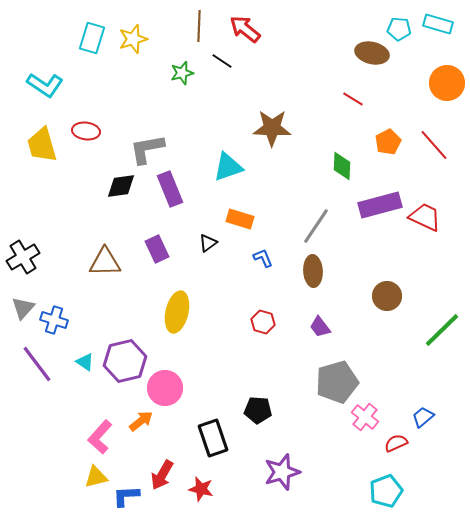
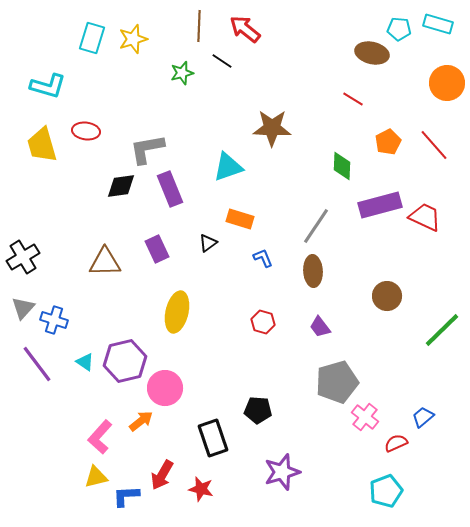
cyan L-shape at (45, 85): moved 3 px right, 1 px down; rotated 18 degrees counterclockwise
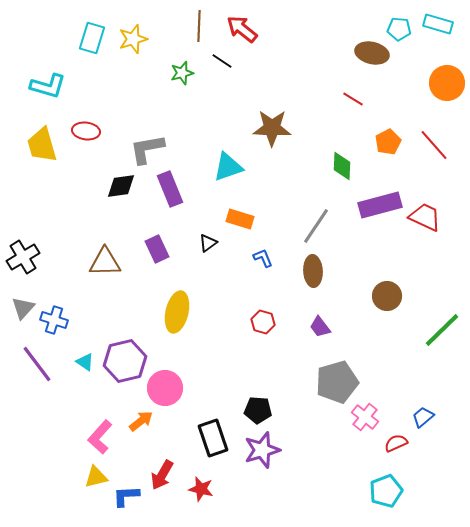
red arrow at (245, 29): moved 3 px left
purple star at (282, 472): moved 20 px left, 22 px up
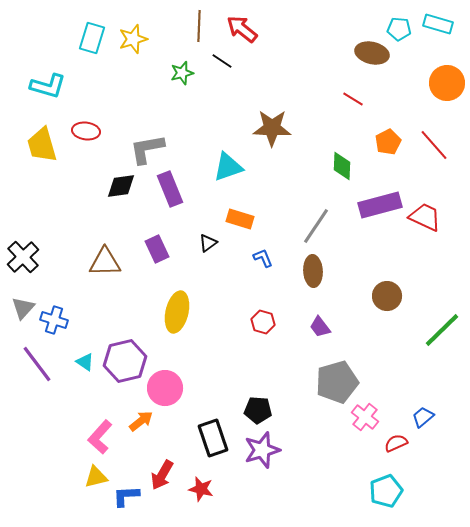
black cross at (23, 257): rotated 12 degrees counterclockwise
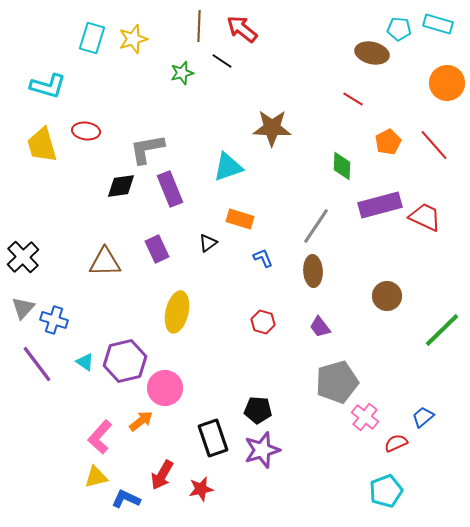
red star at (201, 489): rotated 25 degrees counterclockwise
blue L-shape at (126, 496): moved 3 px down; rotated 28 degrees clockwise
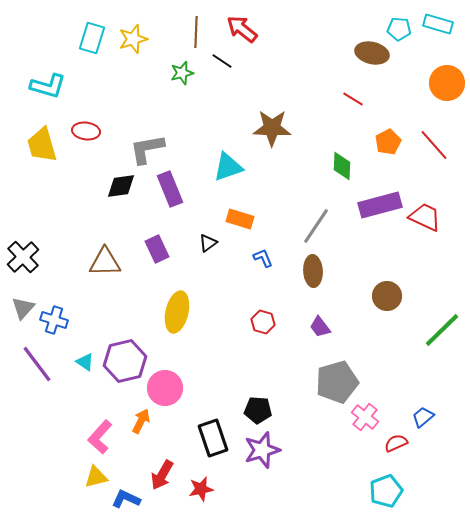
brown line at (199, 26): moved 3 px left, 6 px down
orange arrow at (141, 421): rotated 25 degrees counterclockwise
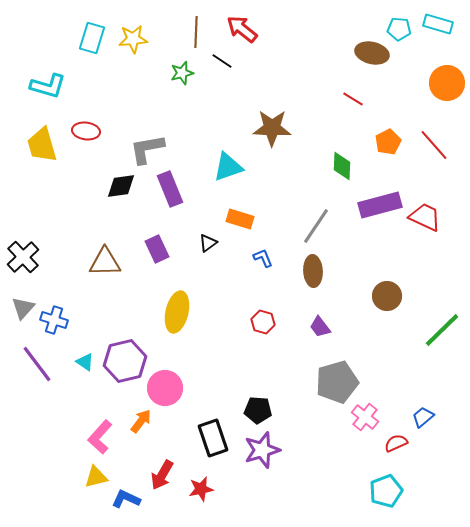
yellow star at (133, 39): rotated 12 degrees clockwise
orange arrow at (141, 421): rotated 10 degrees clockwise
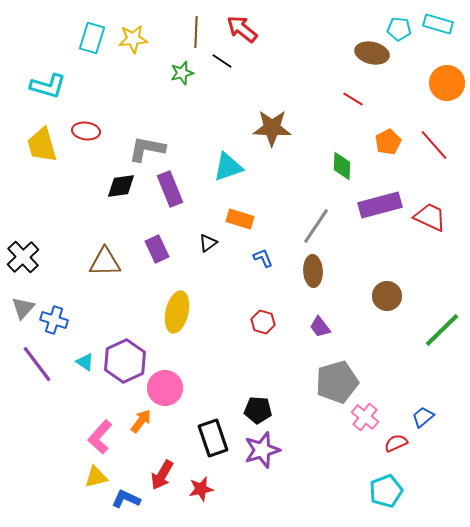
gray L-shape at (147, 149): rotated 21 degrees clockwise
red trapezoid at (425, 217): moved 5 px right
purple hexagon at (125, 361): rotated 12 degrees counterclockwise
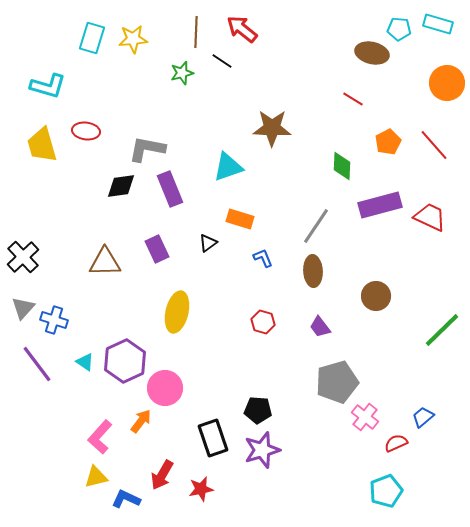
brown circle at (387, 296): moved 11 px left
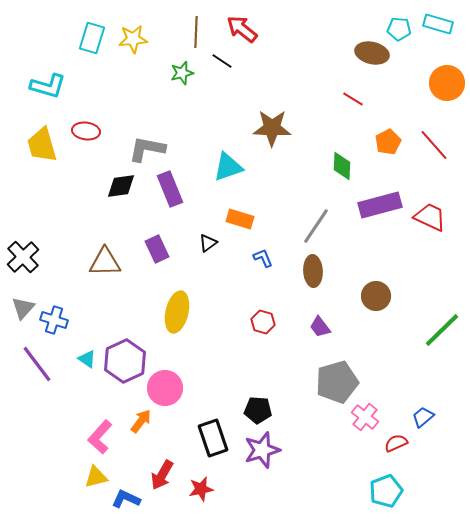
cyan triangle at (85, 362): moved 2 px right, 3 px up
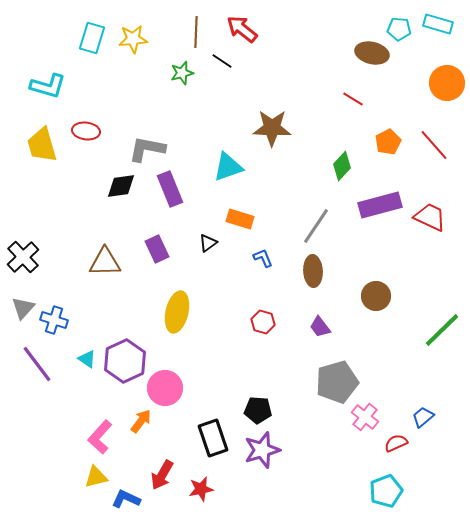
green diamond at (342, 166): rotated 40 degrees clockwise
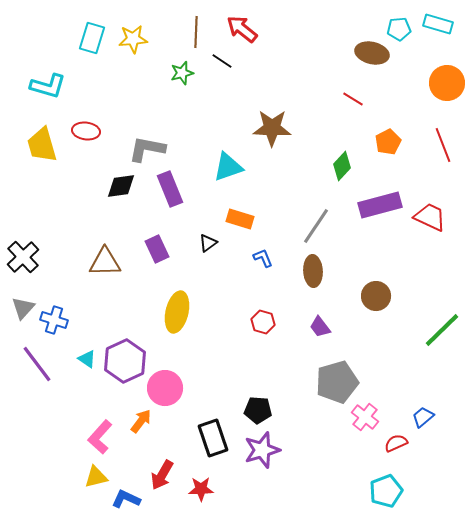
cyan pentagon at (399, 29): rotated 10 degrees counterclockwise
red line at (434, 145): moved 9 px right; rotated 20 degrees clockwise
red star at (201, 489): rotated 10 degrees clockwise
